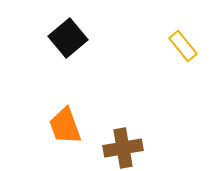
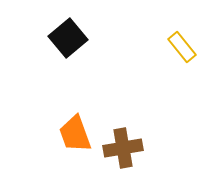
yellow rectangle: moved 1 px left, 1 px down
orange trapezoid: moved 10 px right, 8 px down
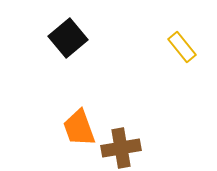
orange trapezoid: moved 4 px right, 6 px up
brown cross: moved 2 px left
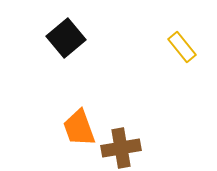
black square: moved 2 px left
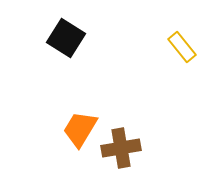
black square: rotated 18 degrees counterclockwise
orange trapezoid: moved 1 px right, 1 px down; rotated 51 degrees clockwise
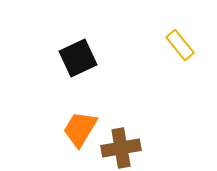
black square: moved 12 px right, 20 px down; rotated 33 degrees clockwise
yellow rectangle: moved 2 px left, 2 px up
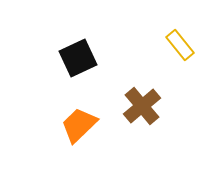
orange trapezoid: moved 1 px left, 4 px up; rotated 15 degrees clockwise
brown cross: moved 21 px right, 42 px up; rotated 30 degrees counterclockwise
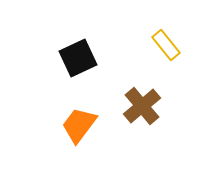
yellow rectangle: moved 14 px left
orange trapezoid: rotated 9 degrees counterclockwise
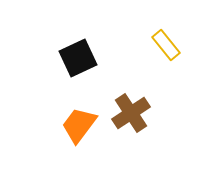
brown cross: moved 11 px left, 7 px down; rotated 6 degrees clockwise
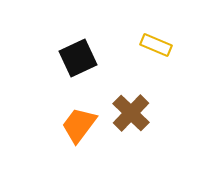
yellow rectangle: moved 10 px left; rotated 28 degrees counterclockwise
brown cross: rotated 12 degrees counterclockwise
